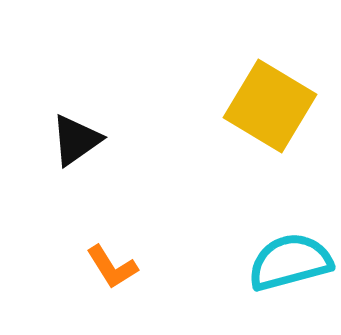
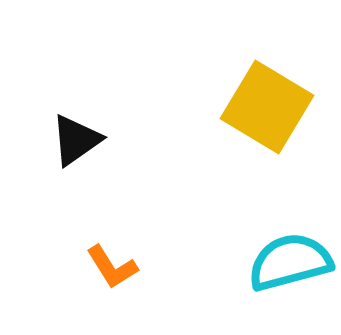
yellow square: moved 3 px left, 1 px down
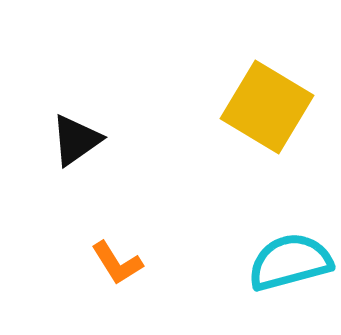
orange L-shape: moved 5 px right, 4 px up
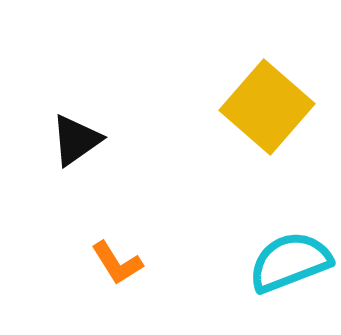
yellow square: rotated 10 degrees clockwise
cyan semicircle: rotated 6 degrees counterclockwise
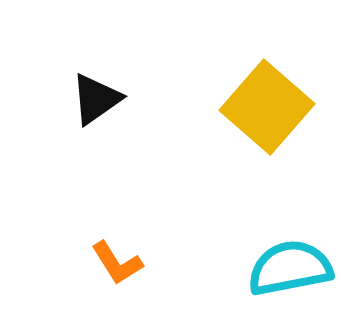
black triangle: moved 20 px right, 41 px up
cyan semicircle: moved 6 px down; rotated 10 degrees clockwise
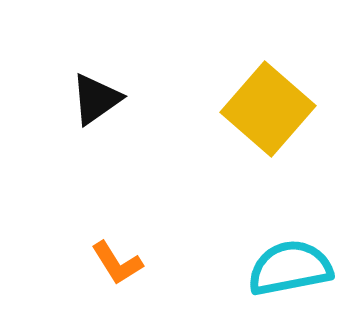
yellow square: moved 1 px right, 2 px down
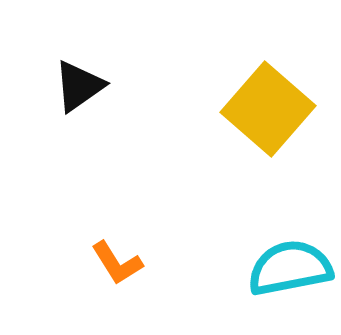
black triangle: moved 17 px left, 13 px up
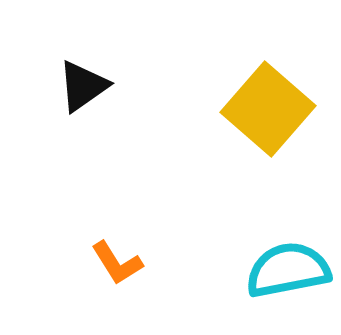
black triangle: moved 4 px right
cyan semicircle: moved 2 px left, 2 px down
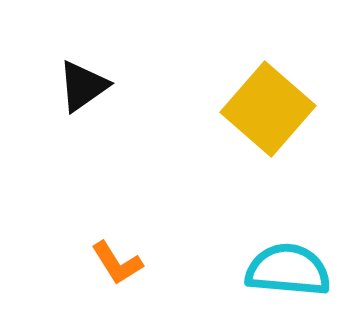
cyan semicircle: rotated 16 degrees clockwise
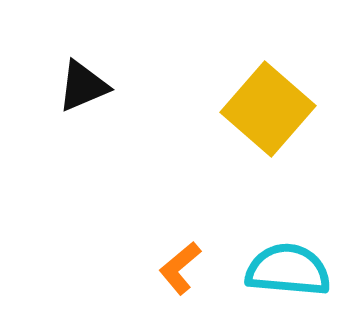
black triangle: rotated 12 degrees clockwise
orange L-shape: moved 63 px right, 5 px down; rotated 82 degrees clockwise
